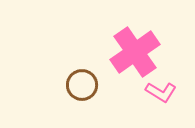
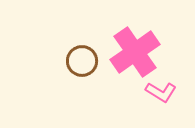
brown circle: moved 24 px up
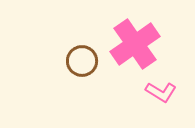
pink cross: moved 8 px up
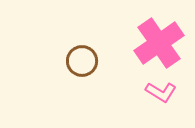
pink cross: moved 24 px right, 1 px up
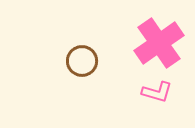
pink L-shape: moved 4 px left; rotated 16 degrees counterclockwise
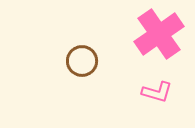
pink cross: moved 9 px up
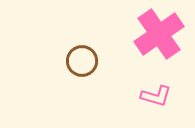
pink L-shape: moved 1 px left, 4 px down
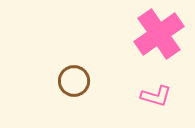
brown circle: moved 8 px left, 20 px down
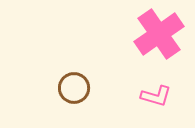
brown circle: moved 7 px down
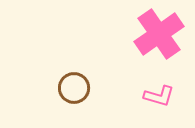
pink L-shape: moved 3 px right
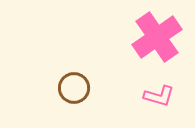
pink cross: moved 2 px left, 3 px down
